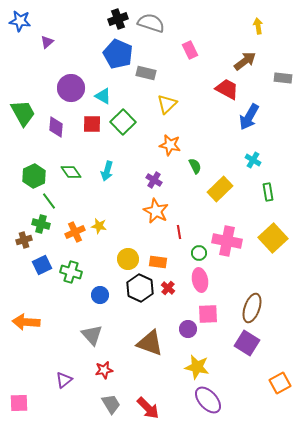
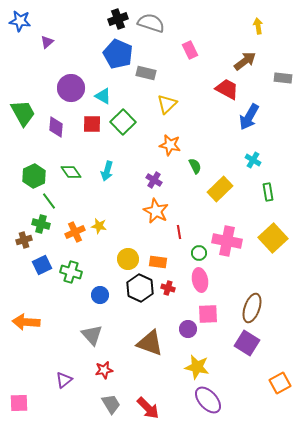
red cross at (168, 288): rotated 24 degrees counterclockwise
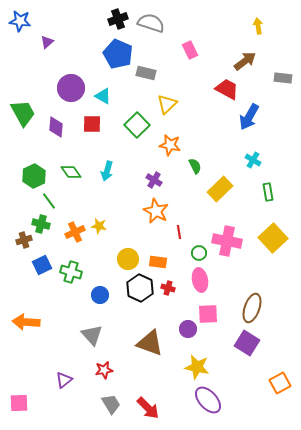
green square at (123, 122): moved 14 px right, 3 px down
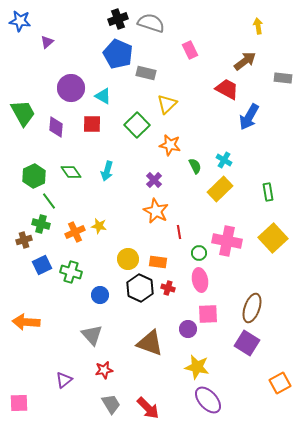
cyan cross at (253, 160): moved 29 px left
purple cross at (154, 180): rotated 14 degrees clockwise
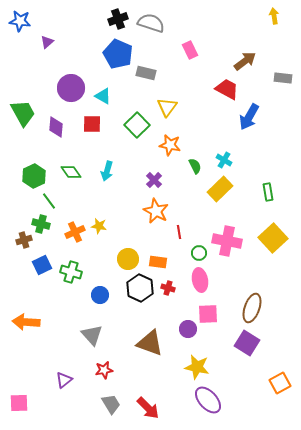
yellow arrow at (258, 26): moved 16 px right, 10 px up
yellow triangle at (167, 104): moved 3 px down; rotated 10 degrees counterclockwise
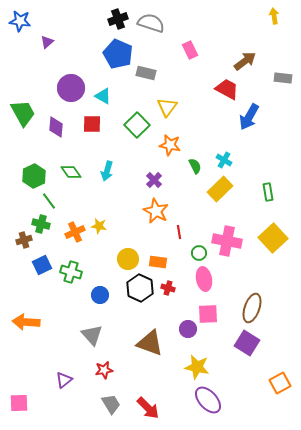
pink ellipse at (200, 280): moved 4 px right, 1 px up
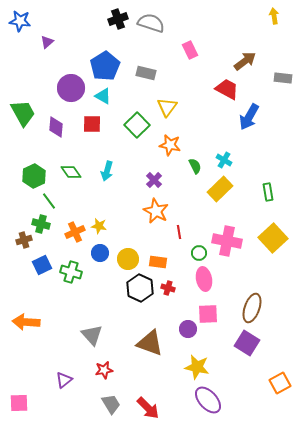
blue pentagon at (118, 54): moved 13 px left, 12 px down; rotated 16 degrees clockwise
blue circle at (100, 295): moved 42 px up
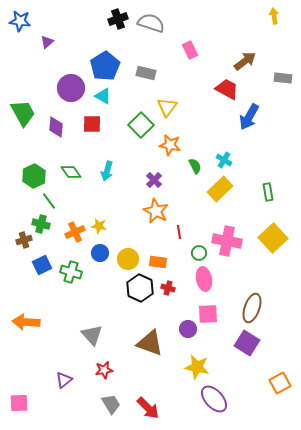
green square at (137, 125): moved 4 px right
purple ellipse at (208, 400): moved 6 px right, 1 px up
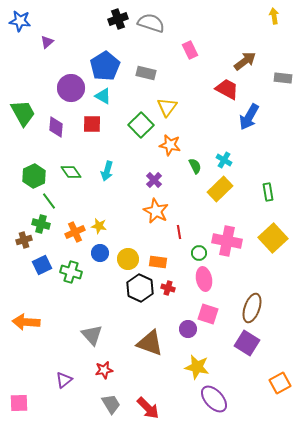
pink square at (208, 314): rotated 20 degrees clockwise
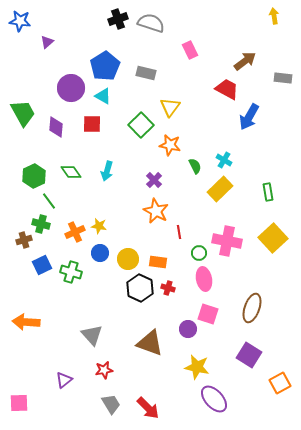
yellow triangle at (167, 107): moved 3 px right
purple square at (247, 343): moved 2 px right, 12 px down
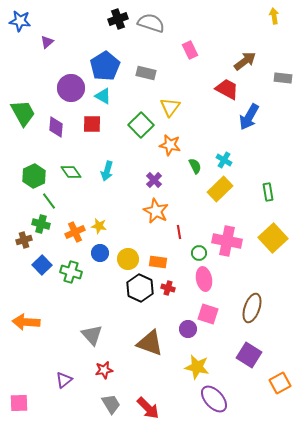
blue square at (42, 265): rotated 18 degrees counterclockwise
